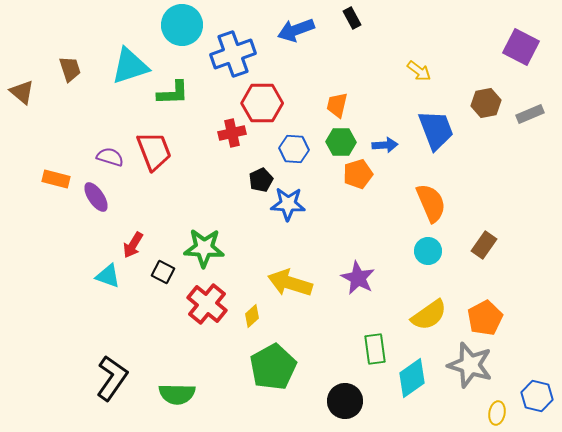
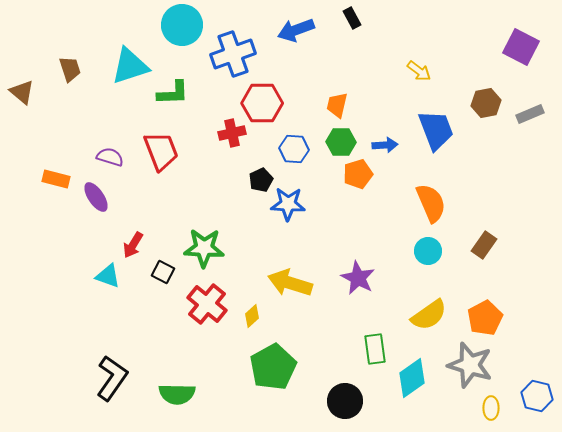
red trapezoid at (154, 151): moved 7 px right
yellow ellipse at (497, 413): moved 6 px left, 5 px up; rotated 10 degrees counterclockwise
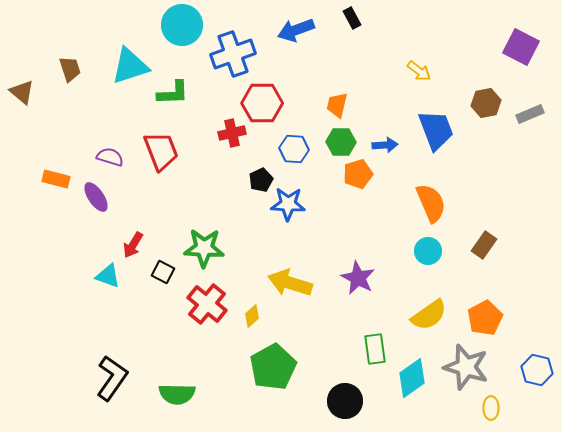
gray star at (470, 365): moved 4 px left, 2 px down
blue hexagon at (537, 396): moved 26 px up
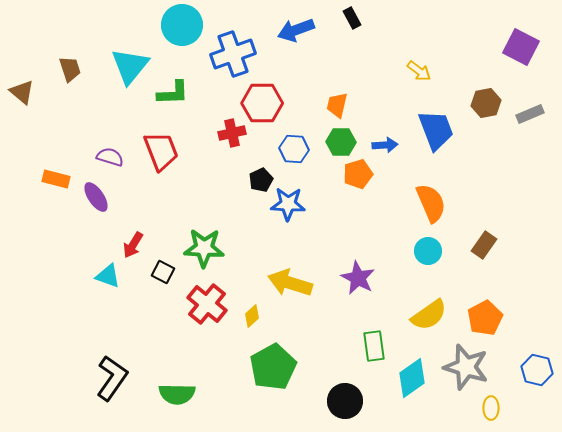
cyan triangle at (130, 66): rotated 33 degrees counterclockwise
green rectangle at (375, 349): moved 1 px left, 3 px up
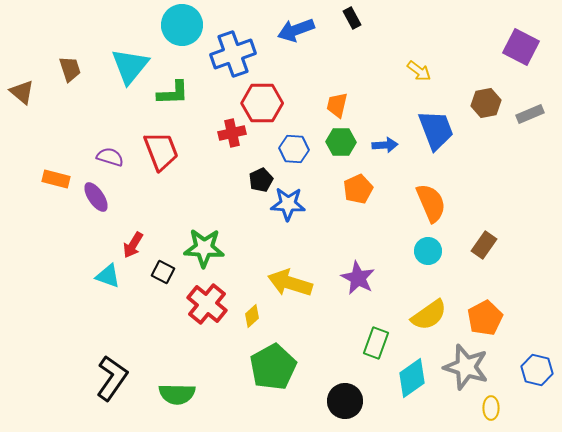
orange pentagon at (358, 174): moved 15 px down; rotated 8 degrees counterclockwise
green rectangle at (374, 346): moved 2 px right, 3 px up; rotated 28 degrees clockwise
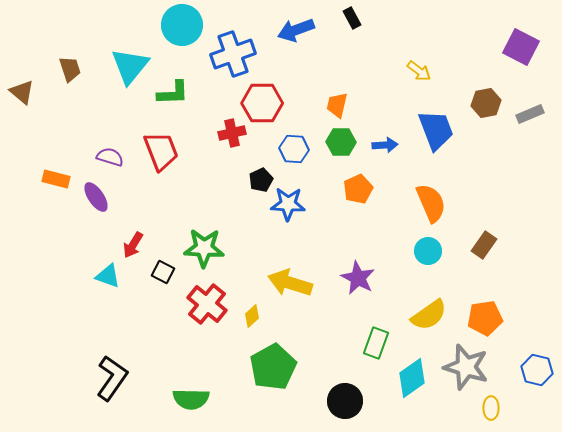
orange pentagon at (485, 318): rotated 20 degrees clockwise
green semicircle at (177, 394): moved 14 px right, 5 px down
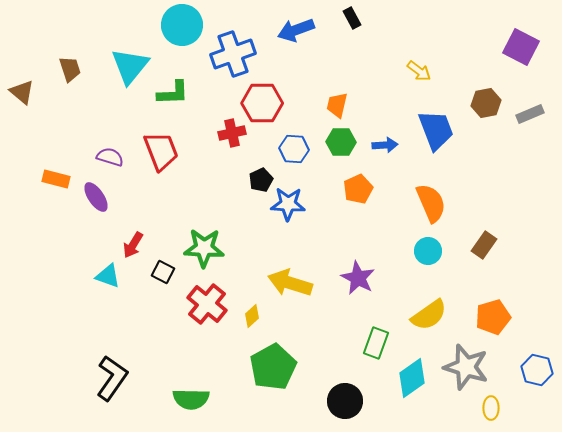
orange pentagon at (485, 318): moved 8 px right, 1 px up; rotated 8 degrees counterclockwise
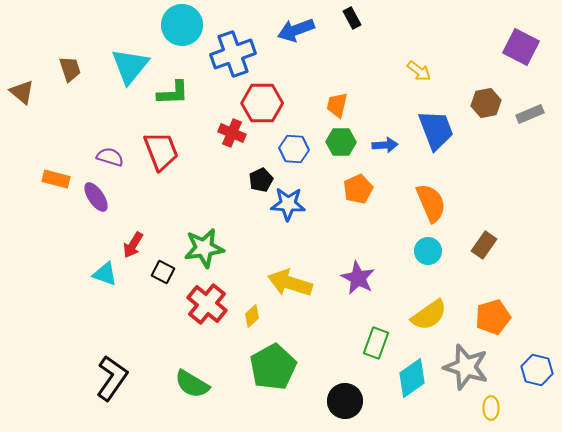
red cross at (232, 133): rotated 36 degrees clockwise
green star at (204, 248): rotated 12 degrees counterclockwise
cyan triangle at (108, 276): moved 3 px left, 2 px up
green semicircle at (191, 399): moved 1 px right, 15 px up; rotated 30 degrees clockwise
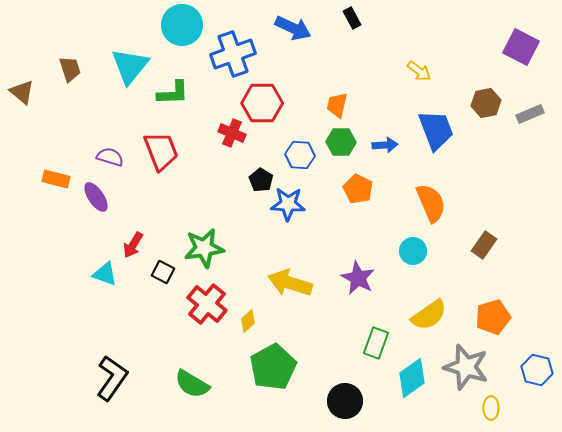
blue arrow at (296, 30): moved 3 px left, 2 px up; rotated 135 degrees counterclockwise
blue hexagon at (294, 149): moved 6 px right, 6 px down
black pentagon at (261, 180): rotated 15 degrees counterclockwise
orange pentagon at (358, 189): rotated 20 degrees counterclockwise
cyan circle at (428, 251): moved 15 px left
yellow diamond at (252, 316): moved 4 px left, 5 px down
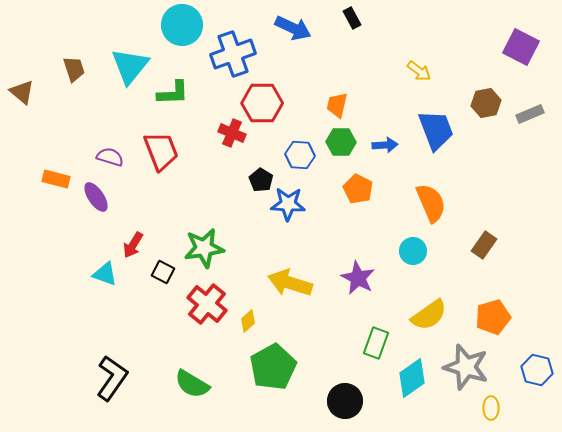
brown trapezoid at (70, 69): moved 4 px right
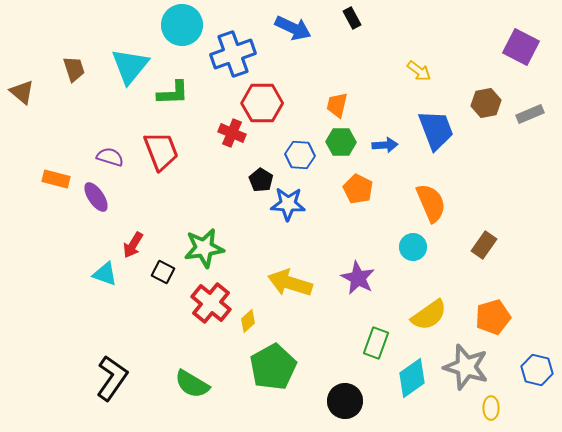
cyan circle at (413, 251): moved 4 px up
red cross at (207, 304): moved 4 px right, 1 px up
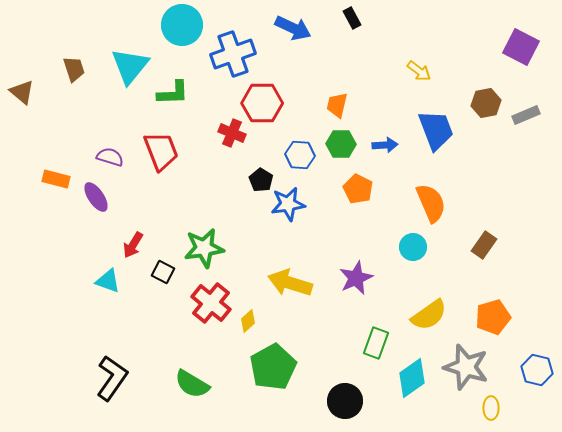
gray rectangle at (530, 114): moved 4 px left, 1 px down
green hexagon at (341, 142): moved 2 px down
blue star at (288, 204): rotated 12 degrees counterclockwise
cyan triangle at (105, 274): moved 3 px right, 7 px down
purple star at (358, 278): moved 2 px left; rotated 20 degrees clockwise
